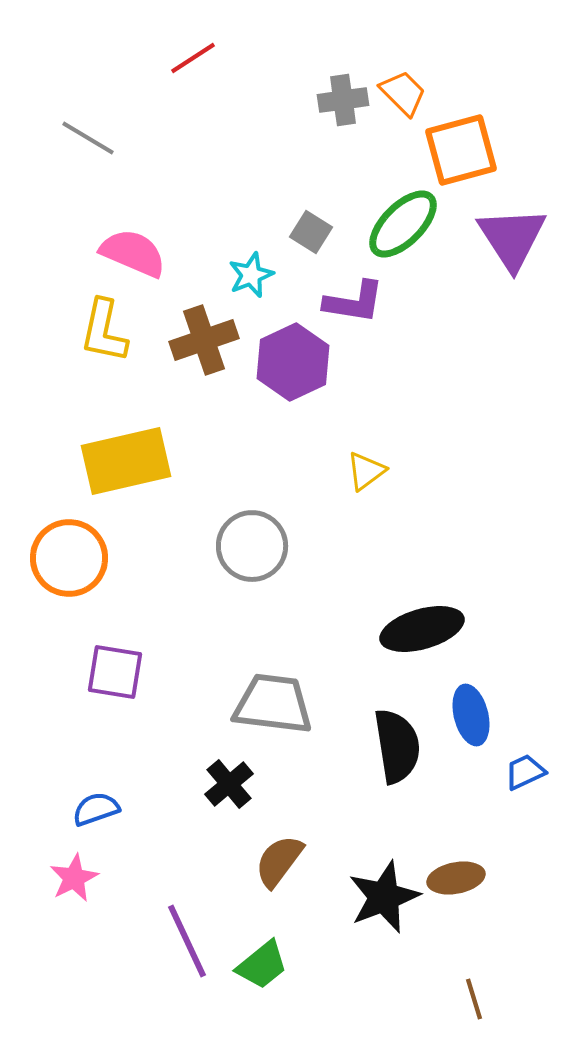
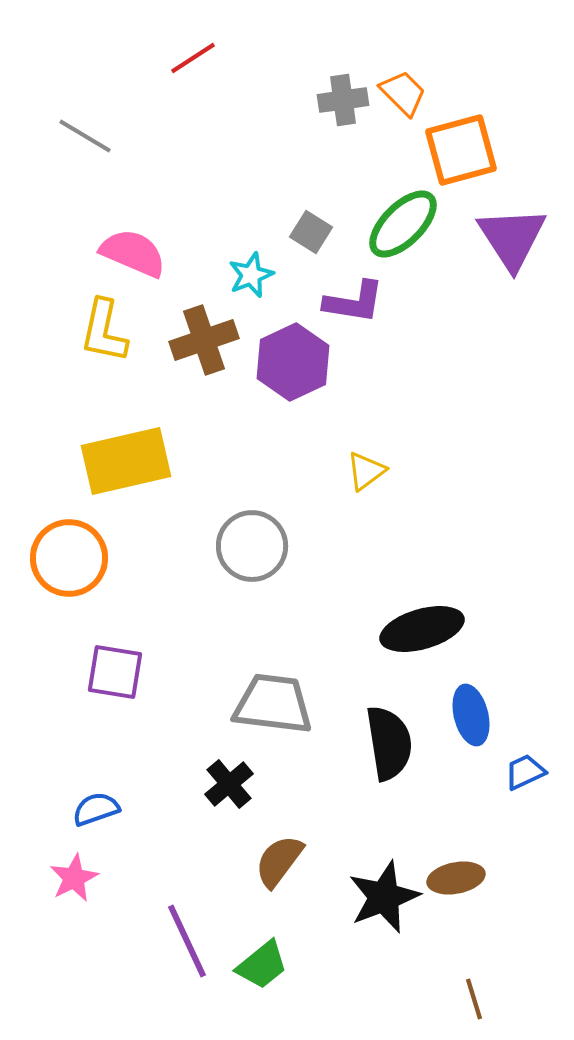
gray line: moved 3 px left, 2 px up
black semicircle: moved 8 px left, 3 px up
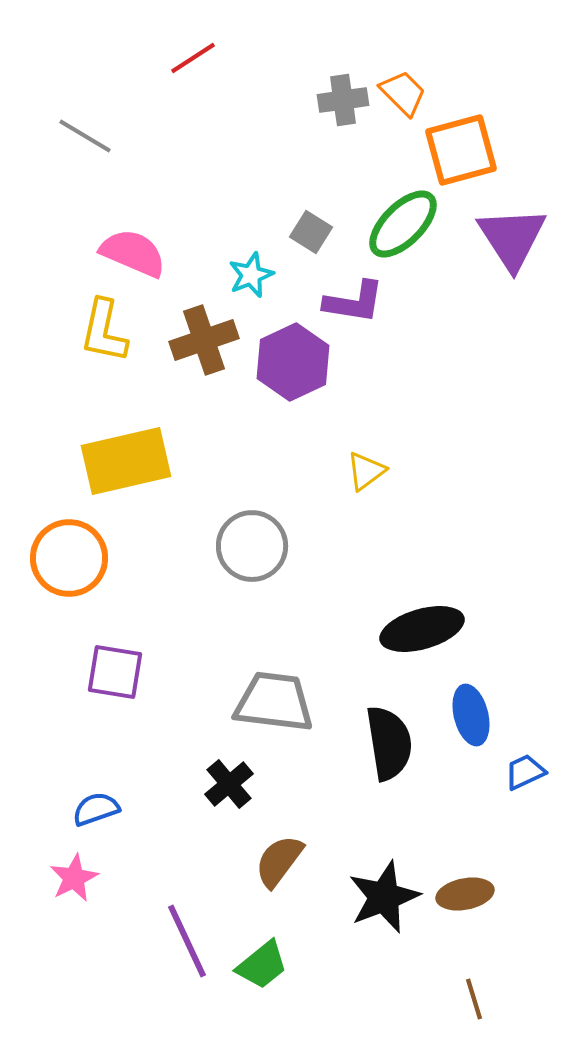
gray trapezoid: moved 1 px right, 2 px up
brown ellipse: moved 9 px right, 16 px down
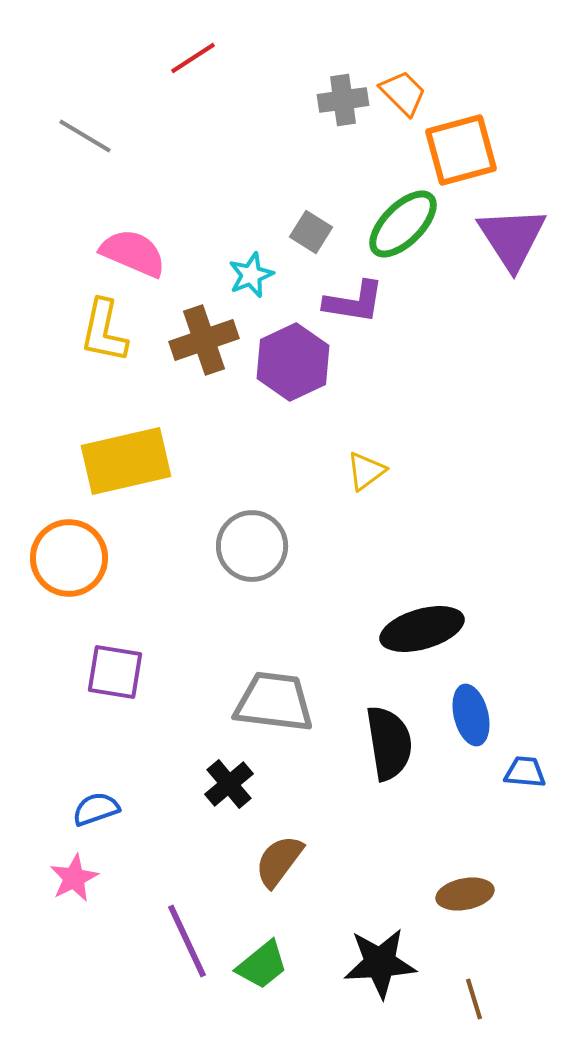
blue trapezoid: rotated 30 degrees clockwise
black star: moved 4 px left, 66 px down; rotated 18 degrees clockwise
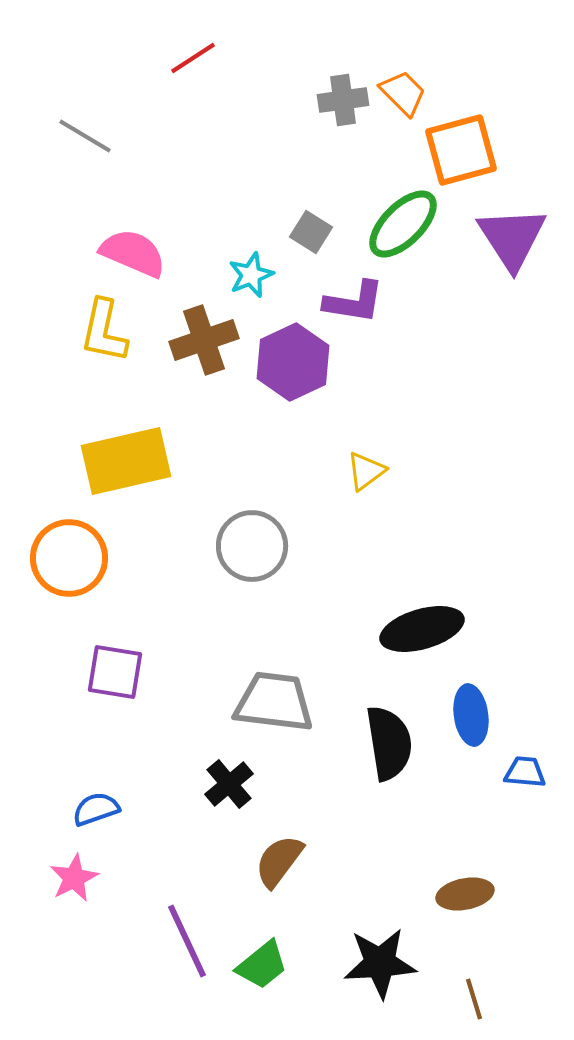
blue ellipse: rotated 6 degrees clockwise
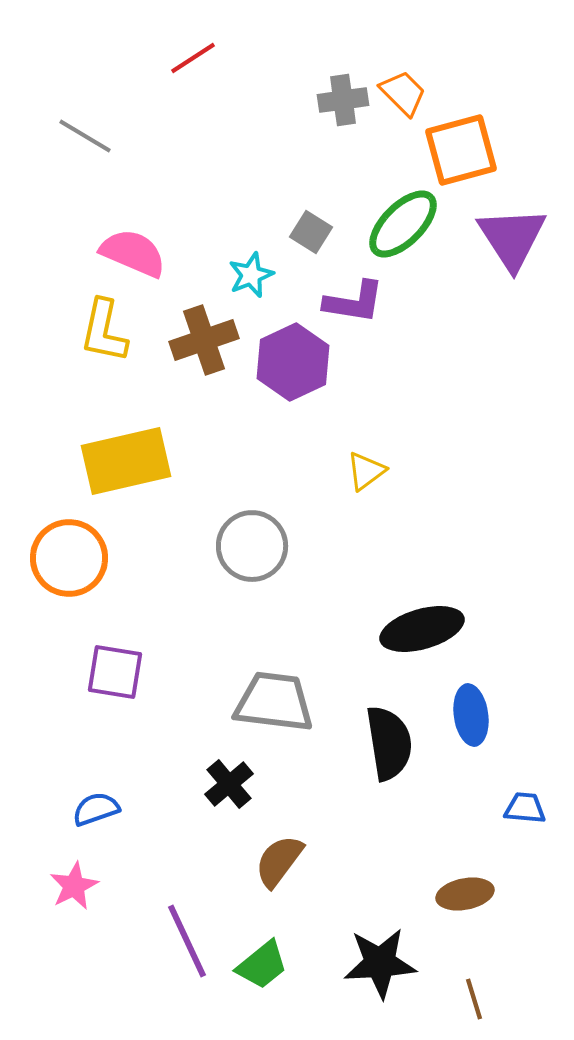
blue trapezoid: moved 36 px down
pink star: moved 8 px down
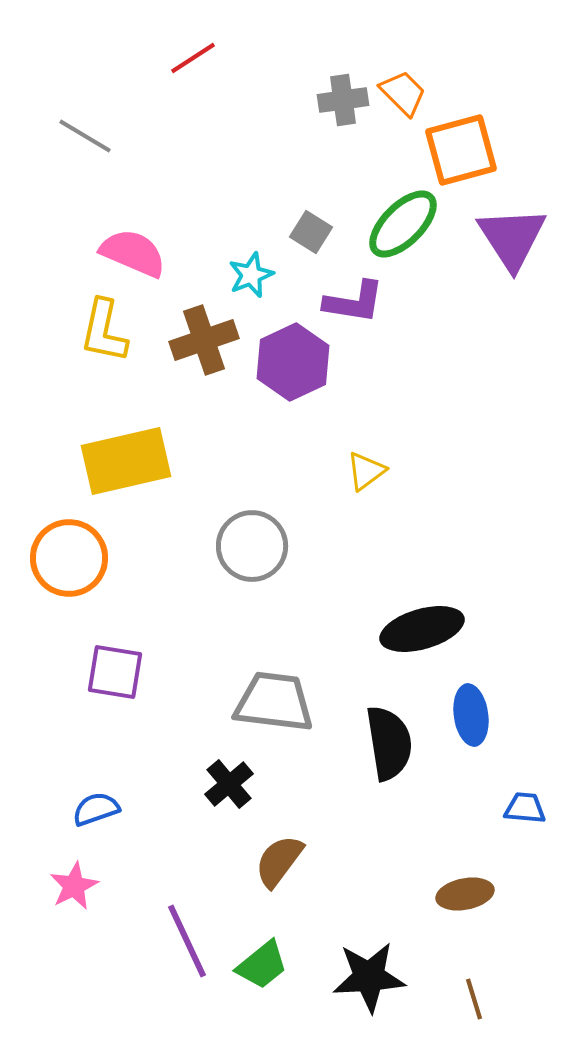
black star: moved 11 px left, 14 px down
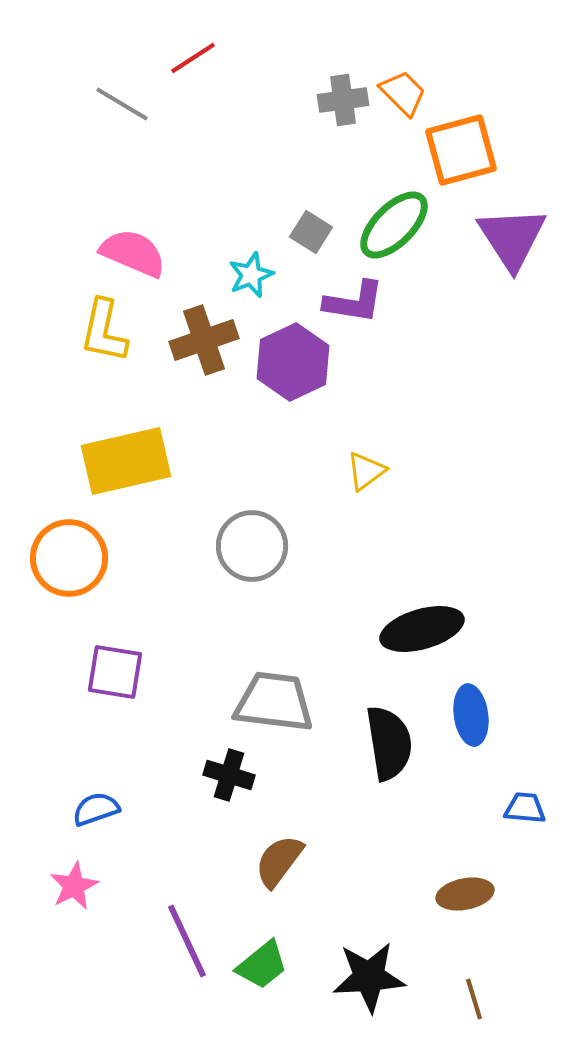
gray line: moved 37 px right, 32 px up
green ellipse: moved 9 px left, 1 px down
black cross: moved 9 px up; rotated 33 degrees counterclockwise
